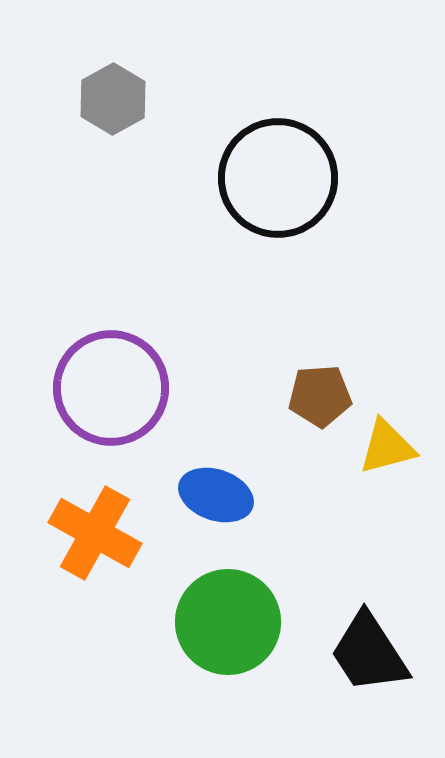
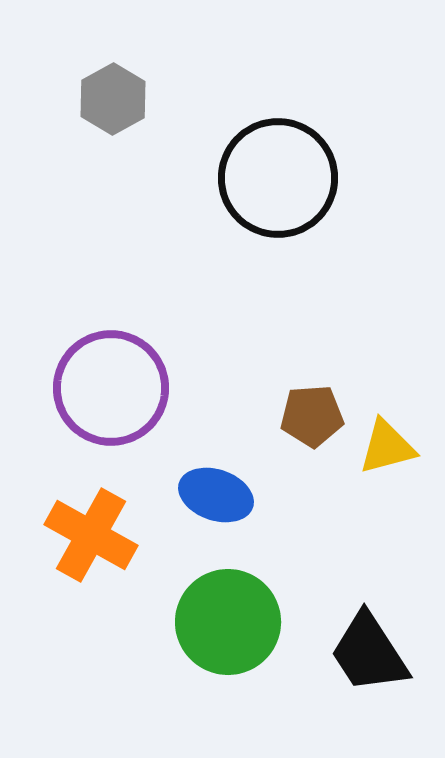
brown pentagon: moved 8 px left, 20 px down
orange cross: moved 4 px left, 2 px down
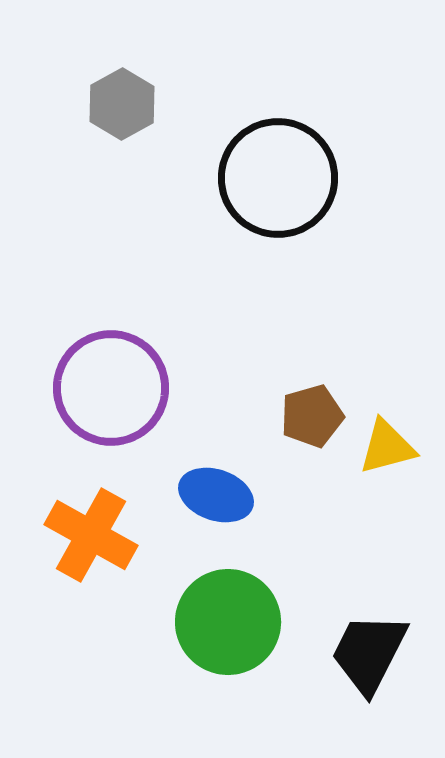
gray hexagon: moved 9 px right, 5 px down
brown pentagon: rotated 12 degrees counterclockwise
black trapezoid: rotated 60 degrees clockwise
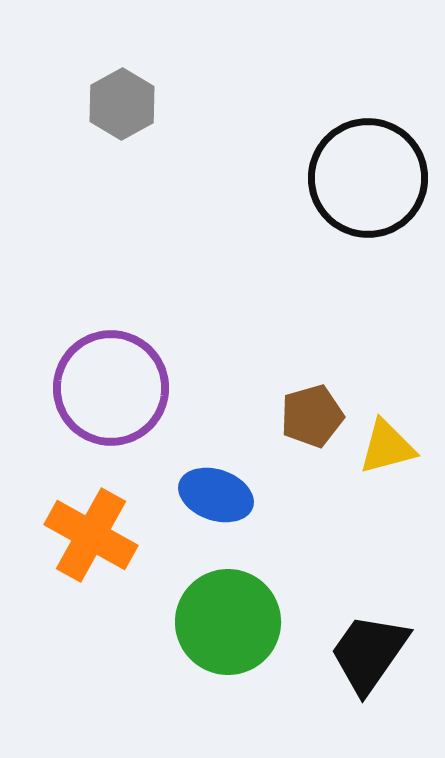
black circle: moved 90 px right
black trapezoid: rotated 8 degrees clockwise
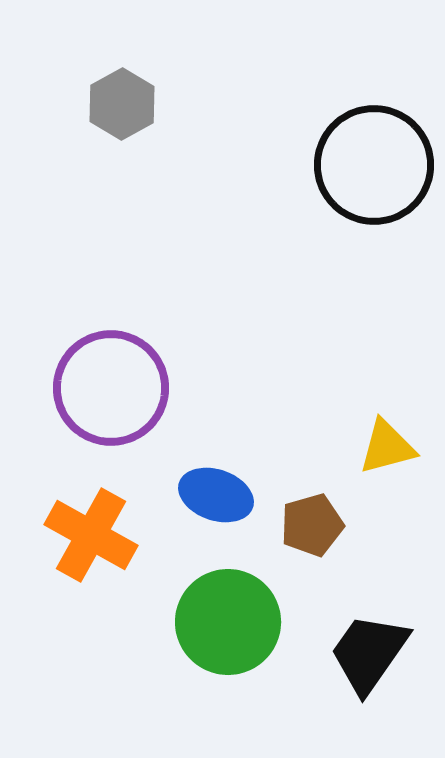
black circle: moved 6 px right, 13 px up
brown pentagon: moved 109 px down
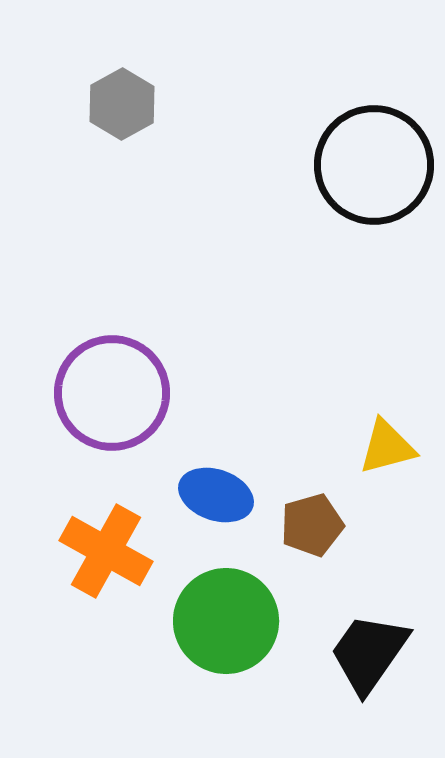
purple circle: moved 1 px right, 5 px down
orange cross: moved 15 px right, 16 px down
green circle: moved 2 px left, 1 px up
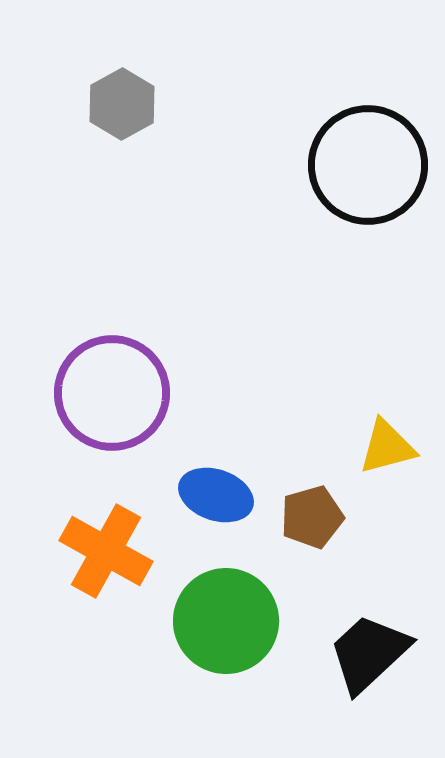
black circle: moved 6 px left
brown pentagon: moved 8 px up
black trapezoid: rotated 12 degrees clockwise
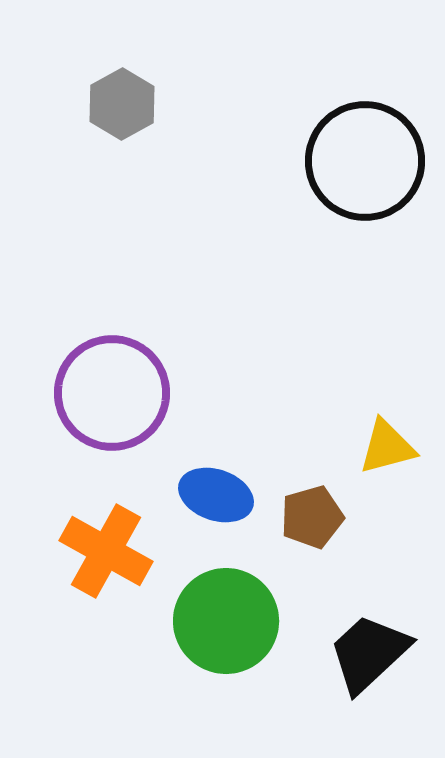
black circle: moved 3 px left, 4 px up
